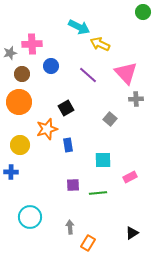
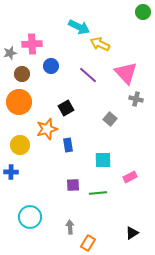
gray cross: rotated 16 degrees clockwise
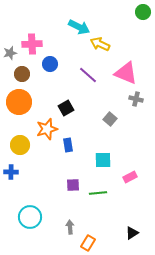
blue circle: moved 1 px left, 2 px up
pink triangle: rotated 25 degrees counterclockwise
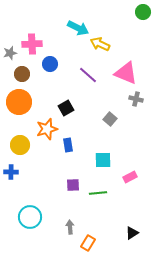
cyan arrow: moved 1 px left, 1 px down
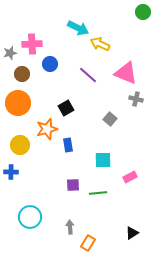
orange circle: moved 1 px left, 1 px down
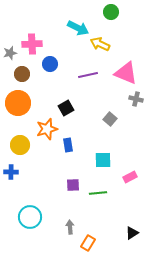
green circle: moved 32 px left
purple line: rotated 54 degrees counterclockwise
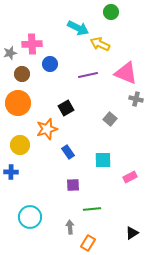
blue rectangle: moved 7 px down; rotated 24 degrees counterclockwise
green line: moved 6 px left, 16 px down
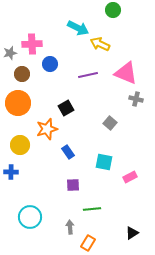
green circle: moved 2 px right, 2 px up
gray square: moved 4 px down
cyan square: moved 1 px right, 2 px down; rotated 12 degrees clockwise
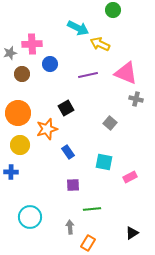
orange circle: moved 10 px down
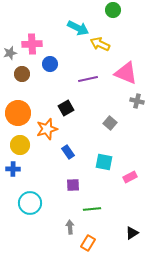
purple line: moved 4 px down
gray cross: moved 1 px right, 2 px down
blue cross: moved 2 px right, 3 px up
cyan circle: moved 14 px up
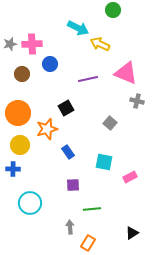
gray star: moved 9 px up
